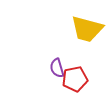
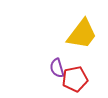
yellow trapezoid: moved 5 px left, 5 px down; rotated 68 degrees counterclockwise
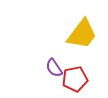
purple semicircle: moved 3 px left; rotated 18 degrees counterclockwise
